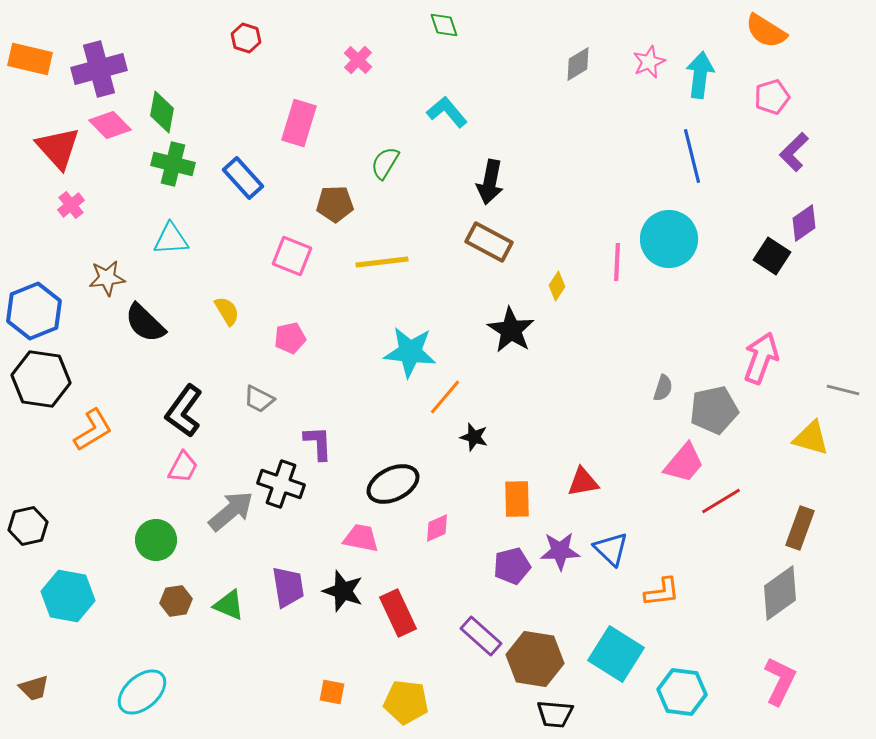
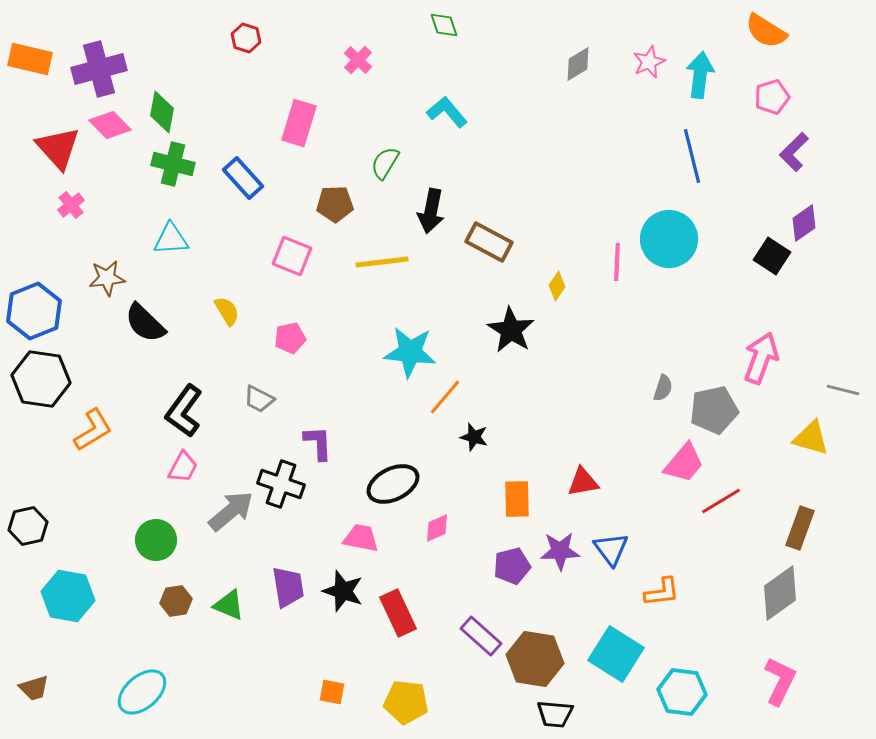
black arrow at (490, 182): moved 59 px left, 29 px down
blue triangle at (611, 549): rotated 9 degrees clockwise
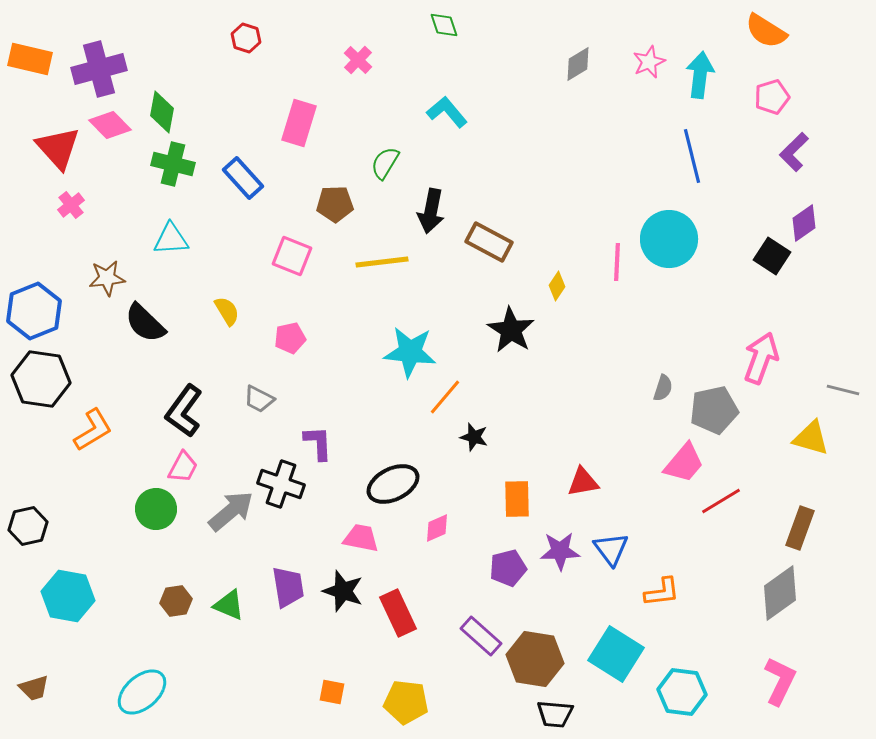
green circle at (156, 540): moved 31 px up
purple pentagon at (512, 566): moved 4 px left, 2 px down
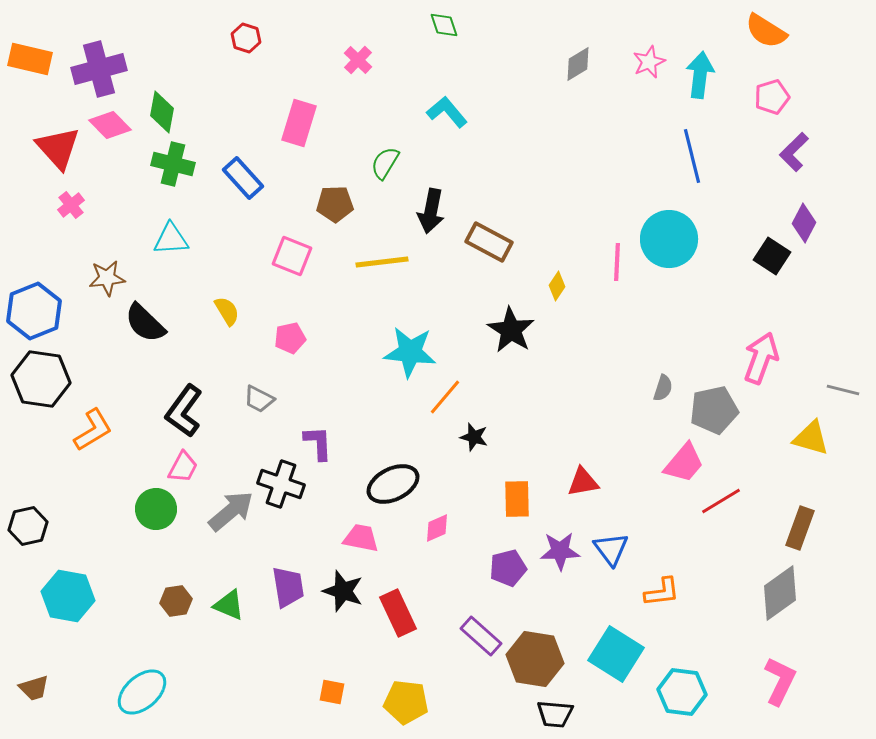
purple diamond at (804, 223): rotated 27 degrees counterclockwise
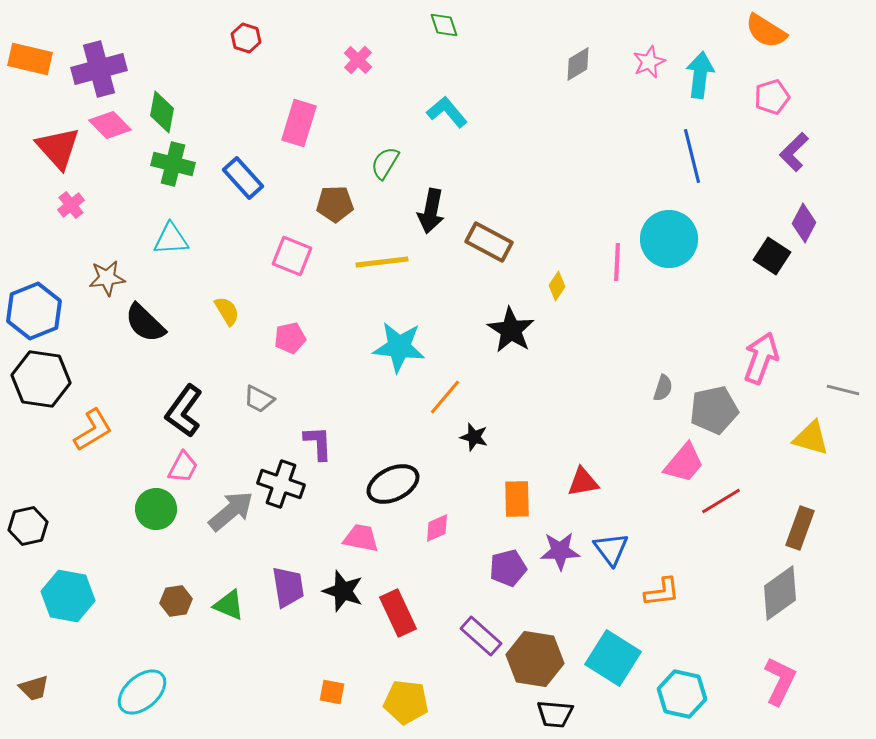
cyan star at (410, 352): moved 11 px left, 5 px up
cyan square at (616, 654): moved 3 px left, 4 px down
cyan hexagon at (682, 692): moved 2 px down; rotated 6 degrees clockwise
